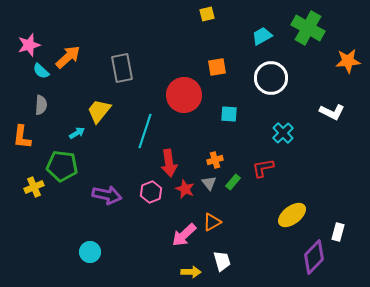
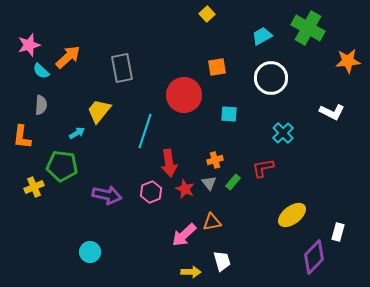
yellow square: rotated 28 degrees counterclockwise
orange triangle: rotated 18 degrees clockwise
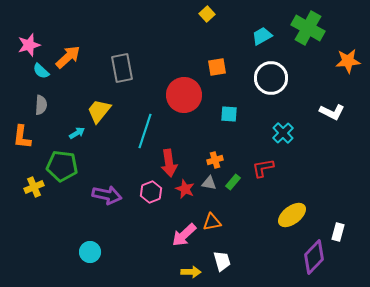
gray triangle: rotated 42 degrees counterclockwise
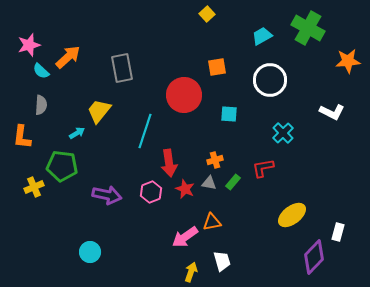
white circle: moved 1 px left, 2 px down
pink arrow: moved 1 px right, 2 px down; rotated 8 degrees clockwise
yellow arrow: rotated 72 degrees counterclockwise
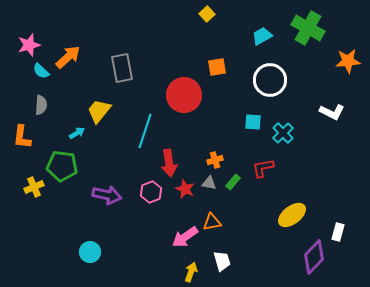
cyan square: moved 24 px right, 8 px down
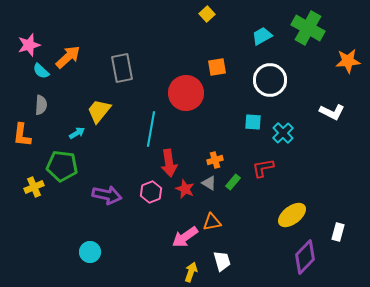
red circle: moved 2 px right, 2 px up
cyan line: moved 6 px right, 2 px up; rotated 8 degrees counterclockwise
orange L-shape: moved 2 px up
gray triangle: rotated 21 degrees clockwise
purple diamond: moved 9 px left
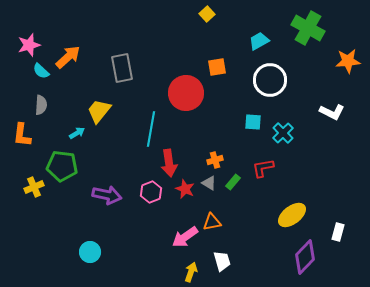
cyan trapezoid: moved 3 px left, 5 px down
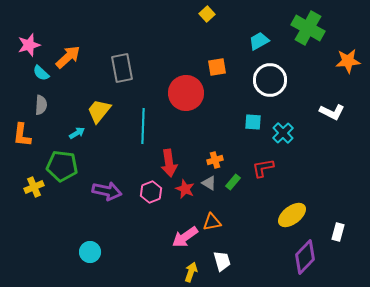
cyan semicircle: moved 2 px down
cyan line: moved 8 px left, 3 px up; rotated 8 degrees counterclockwise
purple arrow: moved 4 px up
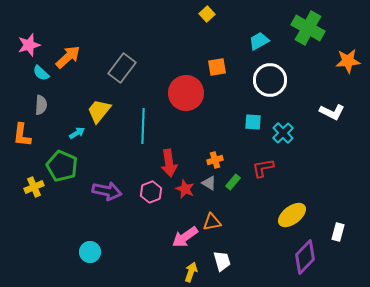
gray rectangle: rotated 48 degrees clockwise
green pentagon: rotated 16 degrees clockwise
